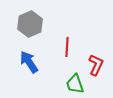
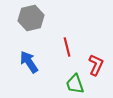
gray hexagon: moved 1 px right, 6 px up; rotated 10 degrees clockwise
red line: rotated 18 degrees counterclockwise
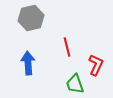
blue arrow: moved 1 px left, 1 px down; rotated 30 degrees clockwise
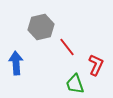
gray hexagon: moved 10 px right, 9 px down
red line: rotated 24 degrees counterclockwise
blue arrow: moved 12 px left
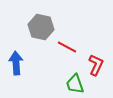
gray hexagon: rotated 25 degrees clockwise
red line: rotated 24 degrees counterclockwise
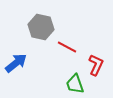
blue arrow: rotated 55 degrees clockwise
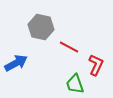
red line: moved 2 px right
blue arrow: rotated 10 degrees clockwise
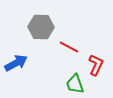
gray hexagon: rotated 10 degrees counterclockwise
